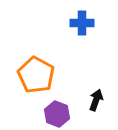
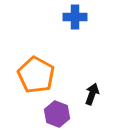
blue cross: moved 7 px left, 6 px up
black arrow: moved 4 px left, 6 px up
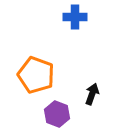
orange pentagon: rotated 9 degrees counterclockwise
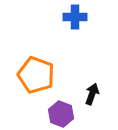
purple hexagon: moved 4 px right
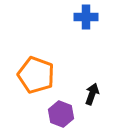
blue cross: moved 11 px right
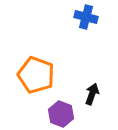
blue cross: rotated 15 degrees clockwise
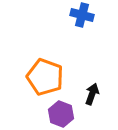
blue cross: moved 4 px left, 2 px up
orange pentagon: moved 9 px right, 2 px down
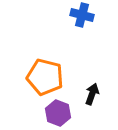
orange pentagon: rotated 6 degrees counterclockwise
purple hexagon: moved 3 px left, 1 px up
